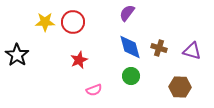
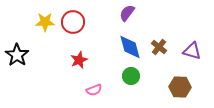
brown cross: moved 1 px up; rotated 21 degrees clockwise
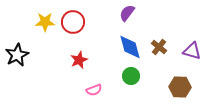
black star: rotated 10 degrees clockwise
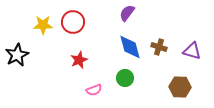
yellow star: moved 2 px left, 3 px down
brown cross: rotated 21 degrees counterclockwise
green circle: moved 6 px left, 2 px down
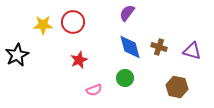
brown hexagon: moved 3 px left; rotated 10 degrees clockwise
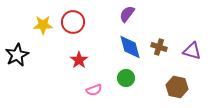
purple semicircle: moved 1 px down
red star: rotated 12 degrees counterclockwise
green circle: moved 1 px right
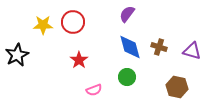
green circle: moved 1 px right, 1 px up
